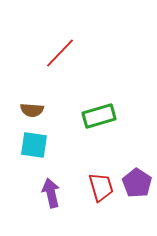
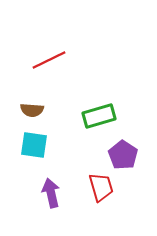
red line: moved 11 px left, 7 px down; rotated 20 degrees clockwise
purple pentagon: moved 14 px left, 28 px up
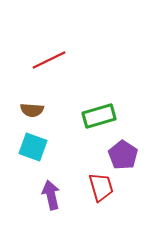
cyan square: moved 1 px left, 2 px down; rotated 12 degrees clockwise
purple arrow: moved 2 px down
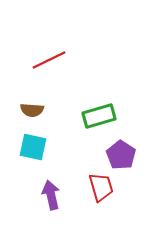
cyan square: rotated 8 degrees counterclockwise
purple pentagon: moved 2 px left
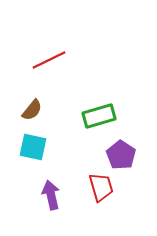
brown semicircle: rotated 55 degrees counterclockwise
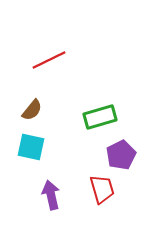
green rectangle: moved 1 px right, 1 px down
cyan square: moved 2 px left
purple pentagon: rotated 12 degrees clockwise
red trapezoid: moved 1 px right, 2 px down
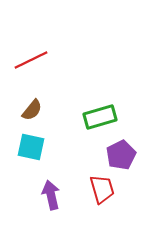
red line: moved 18 px left
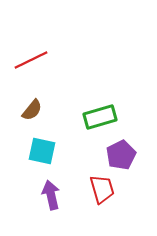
cyan square: moved 11 px right, 4 px down
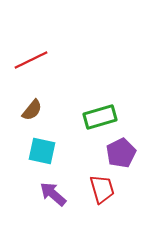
purple pentagon: moved 2 px up
purple arrow: moved 2 px right, 1 px up; rotated 36 degrees counterclockwise
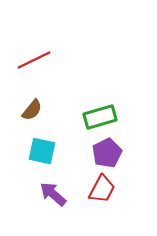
red line: moved 3 px right
purple pentagon: moved 14 px left
red trapezoid: rotated 44 degrees clockwise
